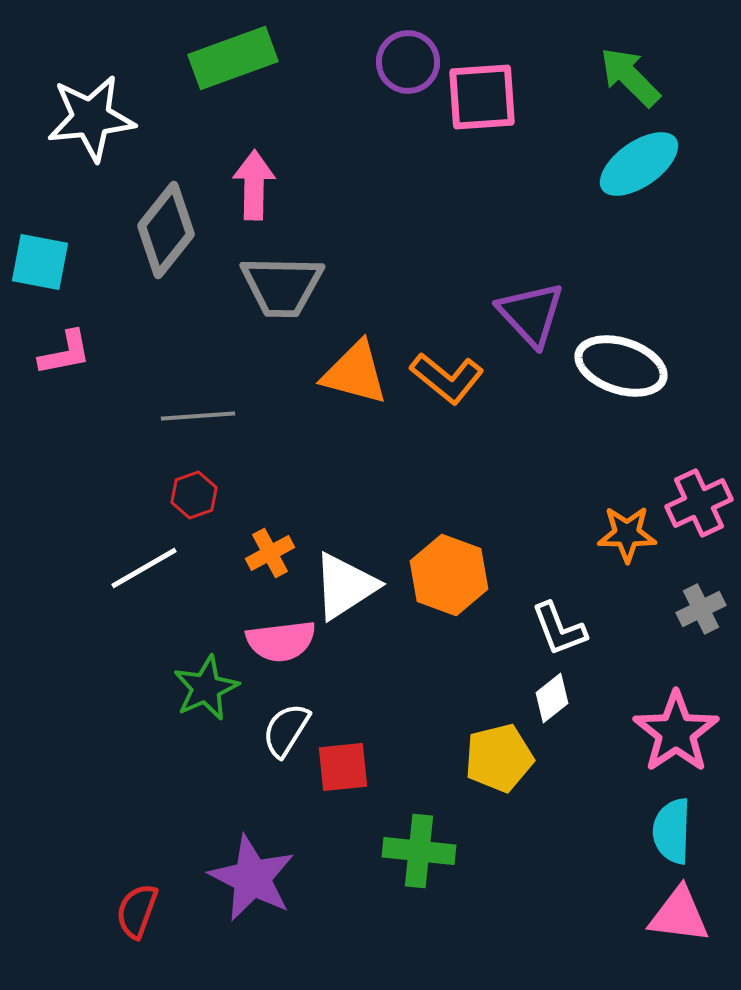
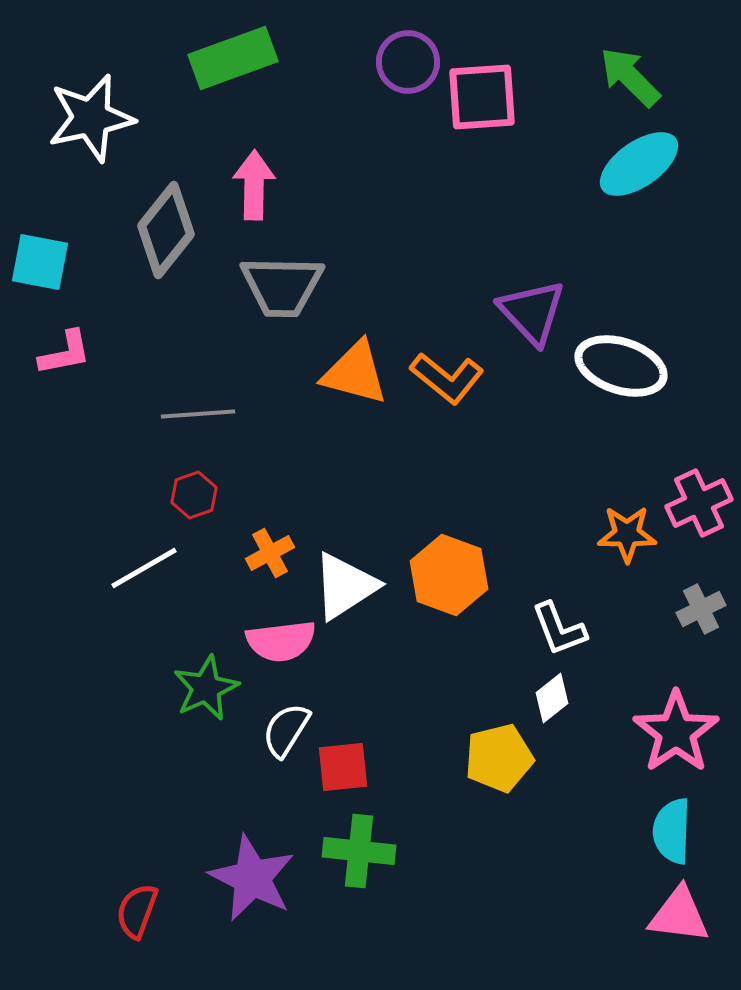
white star: rotated 6 degrees counterclockwise
purple triangle: moved 1 px right, 2 px up
gray line: moved 2 px up
green cross: moved 60 px left
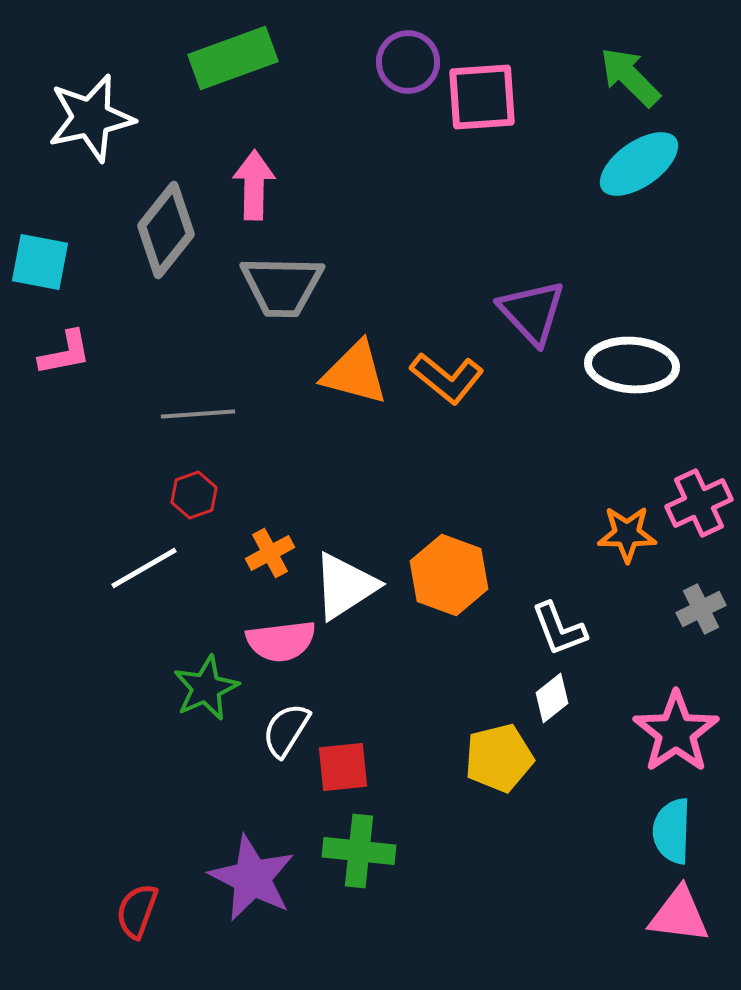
white ellipse: moved 11 px right, 1 px up; rotated 14 degrees counterclockwise
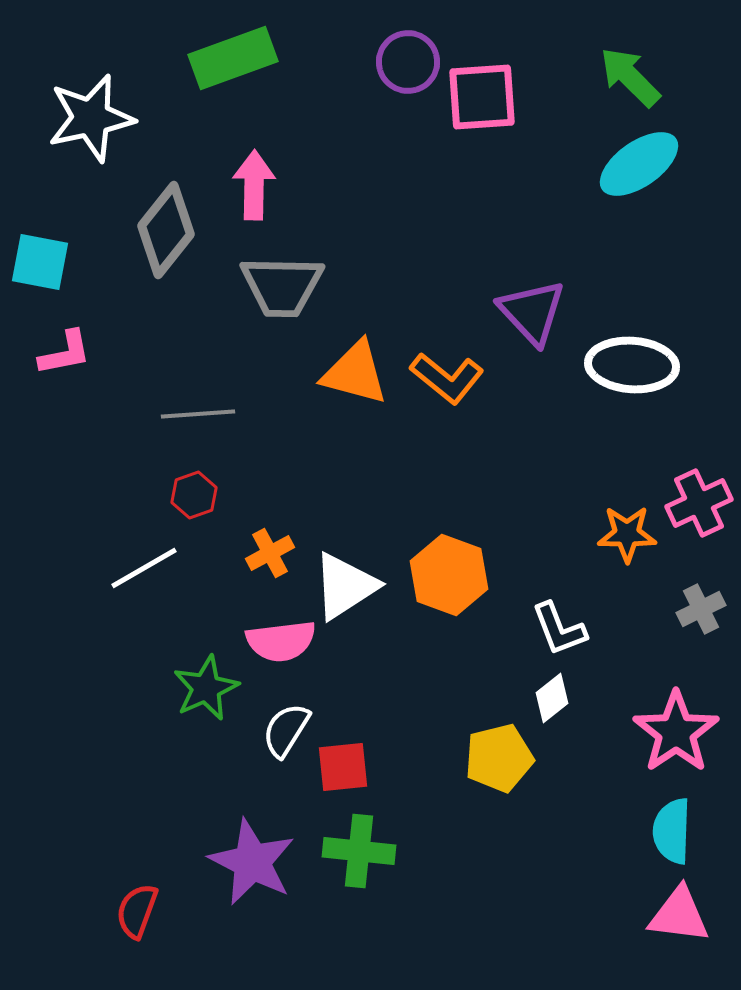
purple star: moved 16 px up
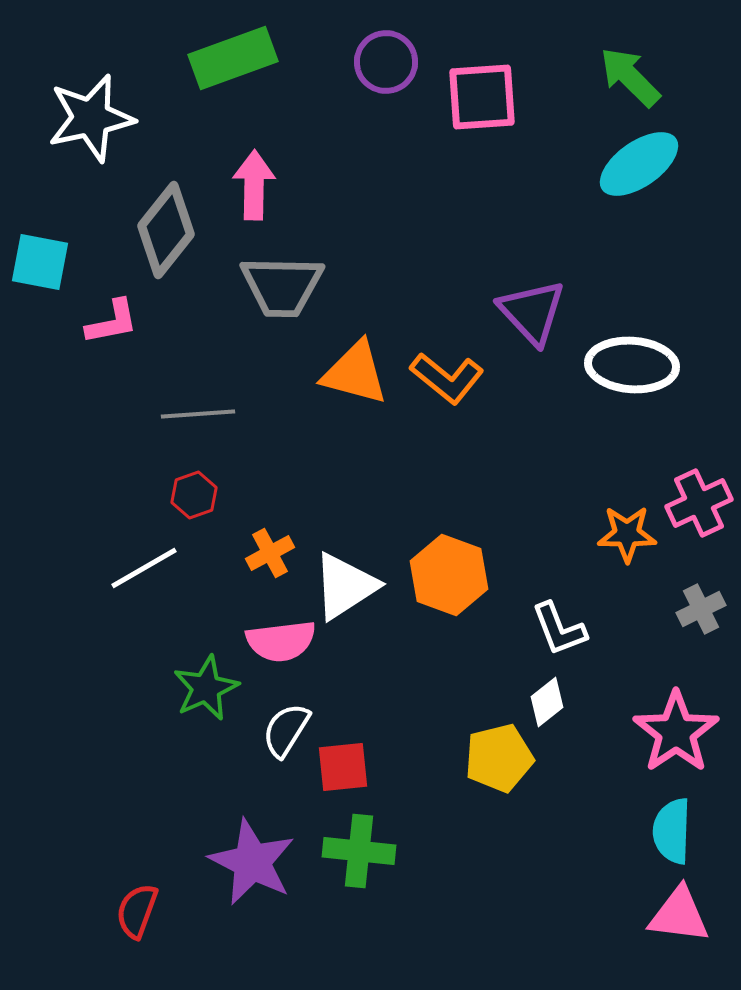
purple circle: moved 22 px left
pink L-shape: moved 47 px right, 31 px up
white diamond: moved 5 px left, 4 px down
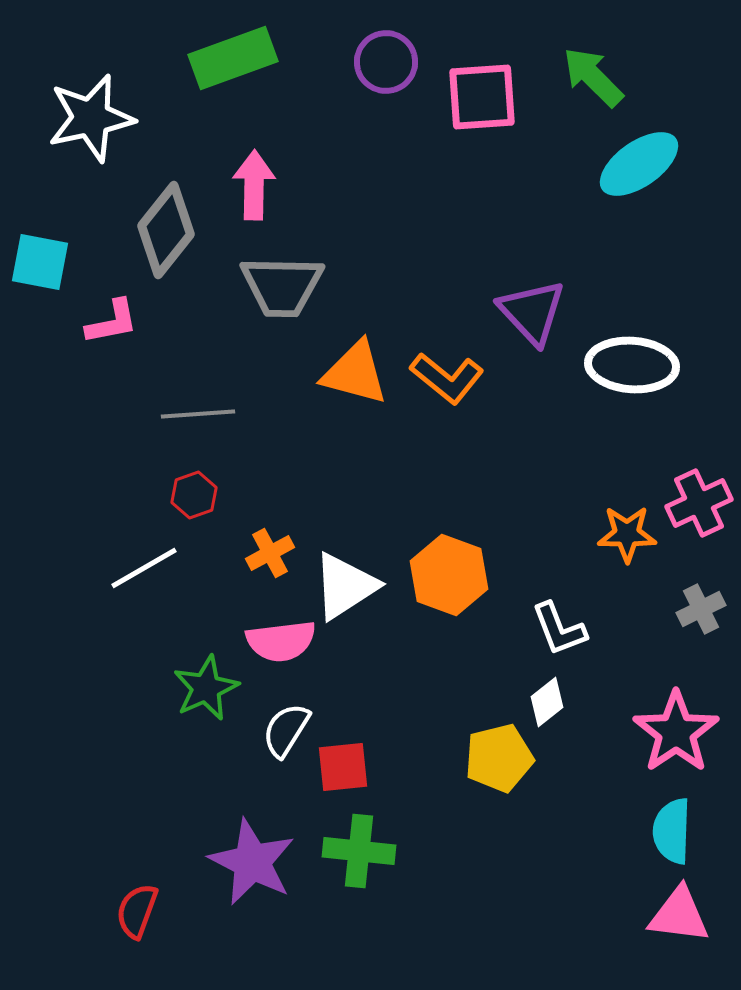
green arrow: moved 37 px left
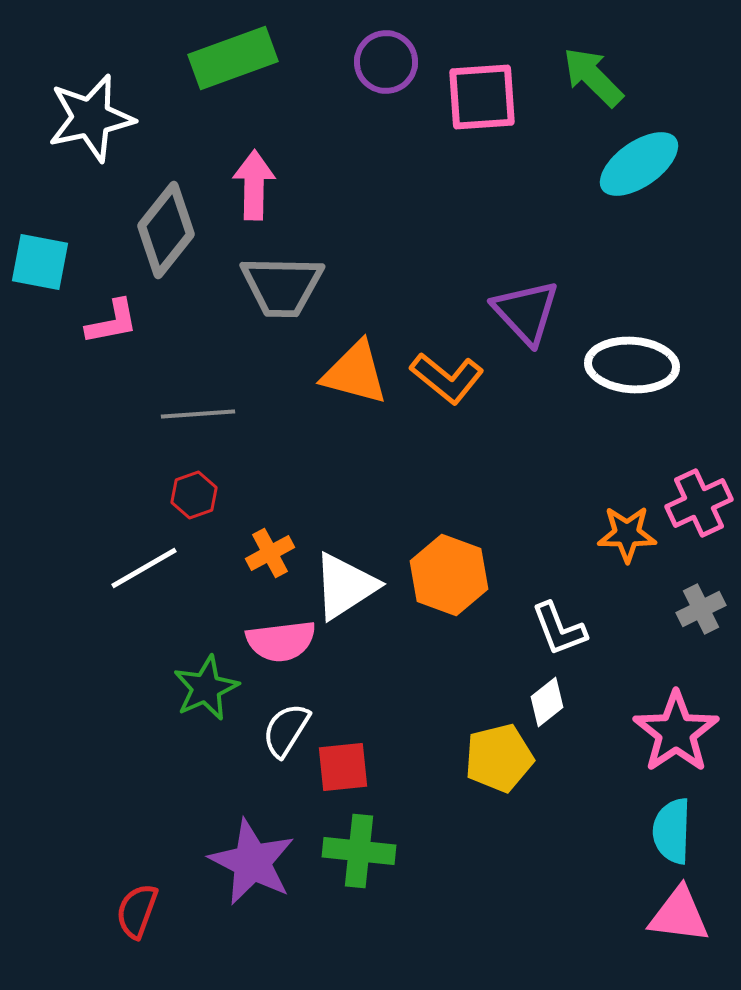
purple triangle: moved 6 px left
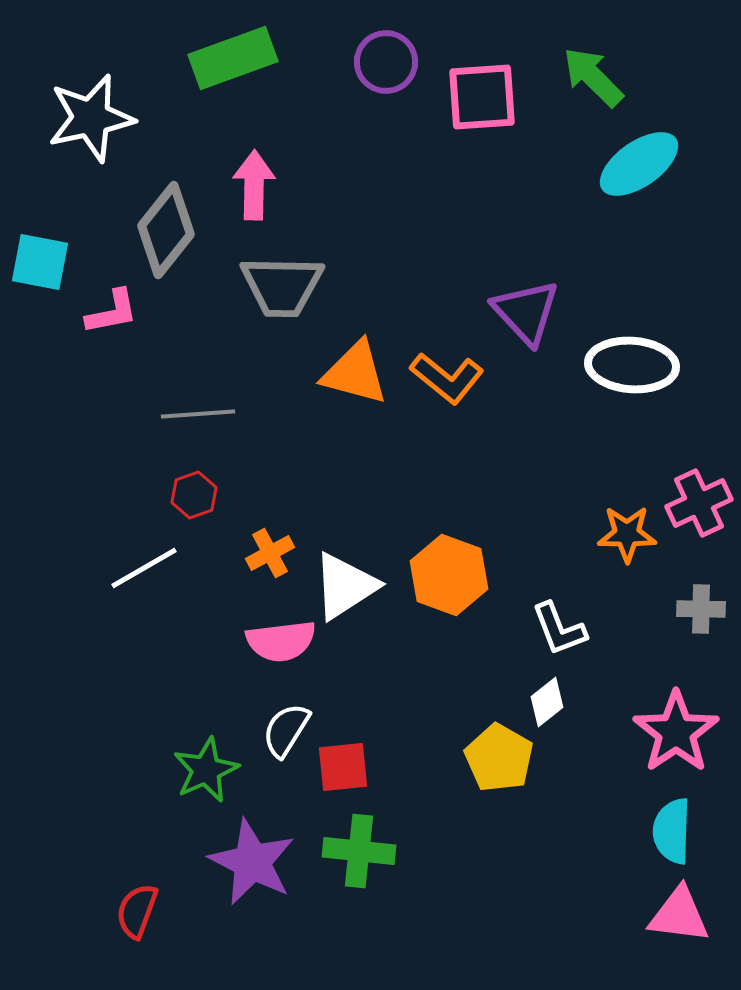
pink L-shape: moved 10 px up
gray cross: rotated 27 degrees clockwise
green star: moved 82 px down
yellow pentagon: rotated 28 degrees counterclockwise
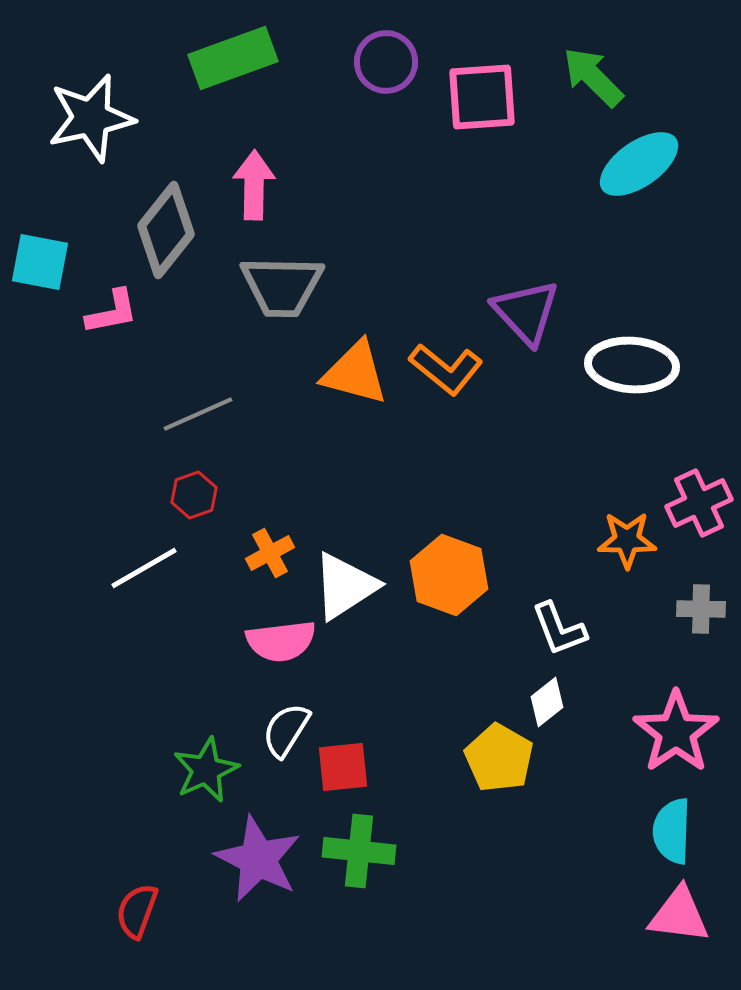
orange L-shape: moved 1 px left, 9 px up
gray line: rotated 20 degrees counterclockwise
orange star: moved 6 px down
purple star: moved 6 px right, 3 px up
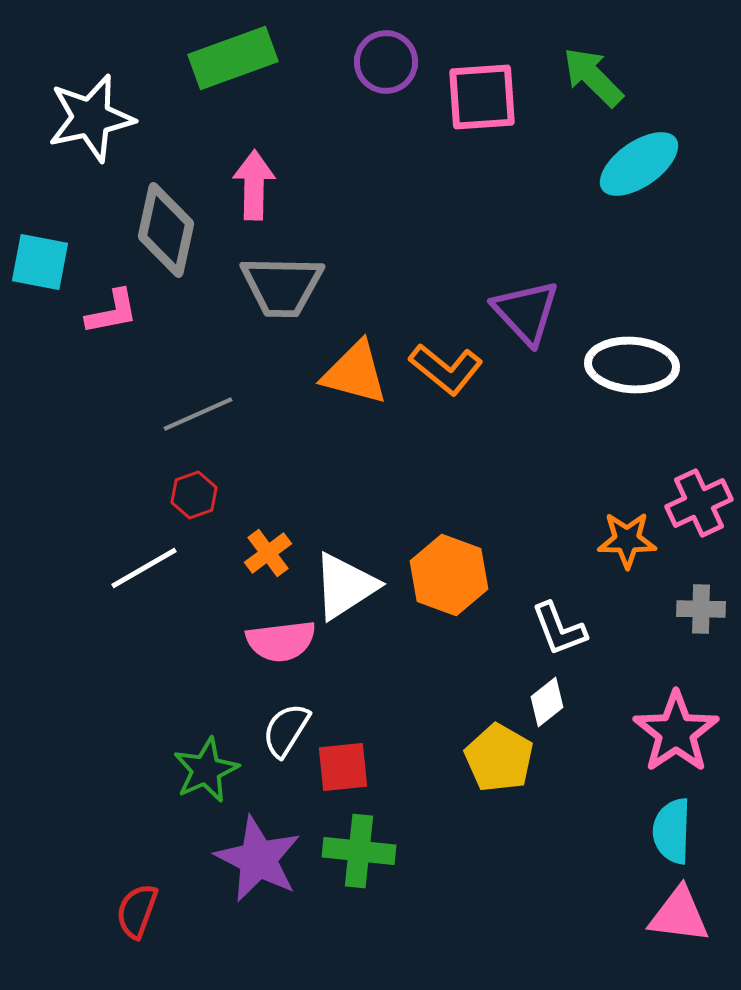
gray diamond: rotated 26 degrees counterclockwise
orange cross: moved 2 px left; rotated 9 degrees counterclockwise
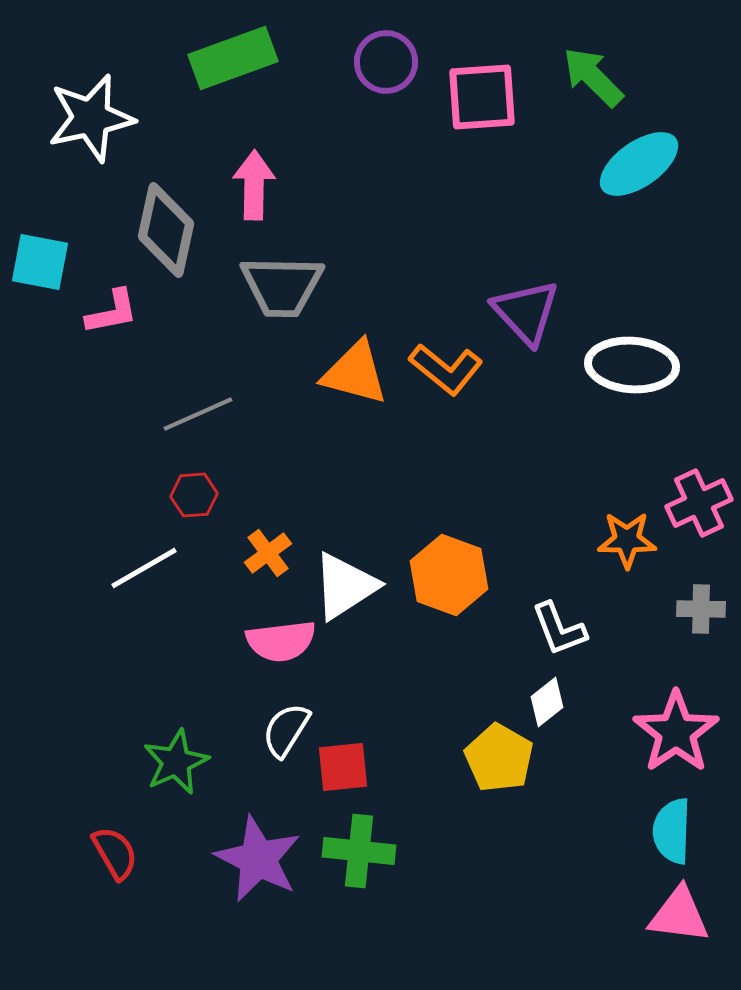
red hexagon: rotated 15 degrees clockwise
green star: moved 30 px left, 8 px up
red semicircle: moved 22 px left, 58 px up; rotated 130 degrees clockwise
